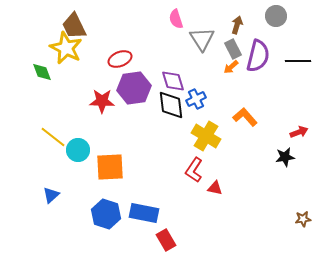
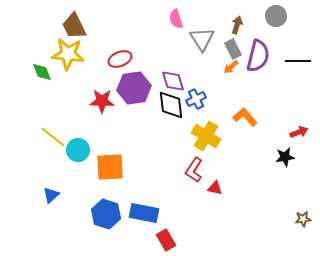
yellow star: moved 2 px right, 6 px down; rotated 20 degrees counterclockwise
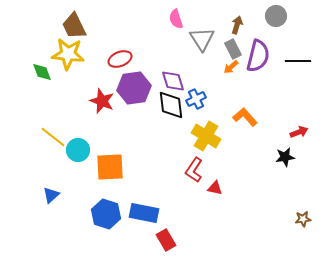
red star: rotated 20 degrees clockwise
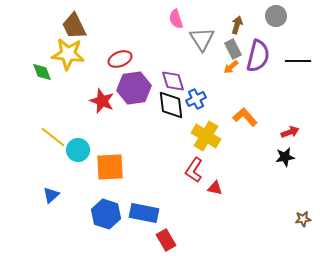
red arrow: moved 9 px left
